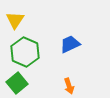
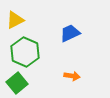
yellow triangle: rotated 30 degrees clockwise
blue trapezoid: moved 11 px up
orange arrow: moved 3 px right, 10 px up; rotated 63 degrees counterclockwise
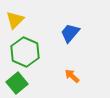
yellow triangle: rotated 18 degrees counterclockwise
blue trapezoid: rotated 25 degrees counterclockwise
orange arrow: rotated 147 degrees counterclockwise
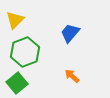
green hexagon: rotated 16 degrees clockwise
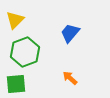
orange arrow: moved 2 px left, 2 px down
green square: moved 1 px left, 1 px down; rotated 35 degrees clockwise
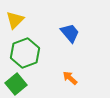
blue trapezoid: rotated 100 degrees clockwise
green hexagon: moved 1 px down
green square: rotated 35 degrees counterclockwise
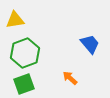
yellow triangle: rotated 36 degrees clockwise
blue trapezoid: moved 20 px right, 11 px down
green square: moved 8 px right; rotated 20 degrees clockwise
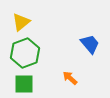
yellow triangle: moved 6 px right, 2 px down; rotated 30 degrees counterclockwise
green square: rotated 20 degrees clockwise
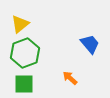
yellow triangle: moved 1 px left, 2 px down
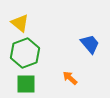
yellow triangle: moved 1 px up; rotated 42 degrees counterclockwise
green square: moved 2 px right
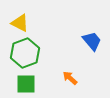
yellow triangle: rotated 12 degrees counterclockwise
blue trapezoid: moved 2 px right, 3 px up
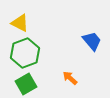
green square: rotated 30 degrees counterclockwise
